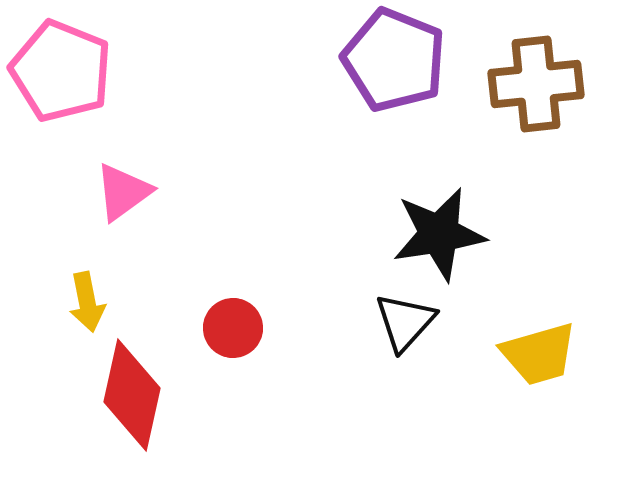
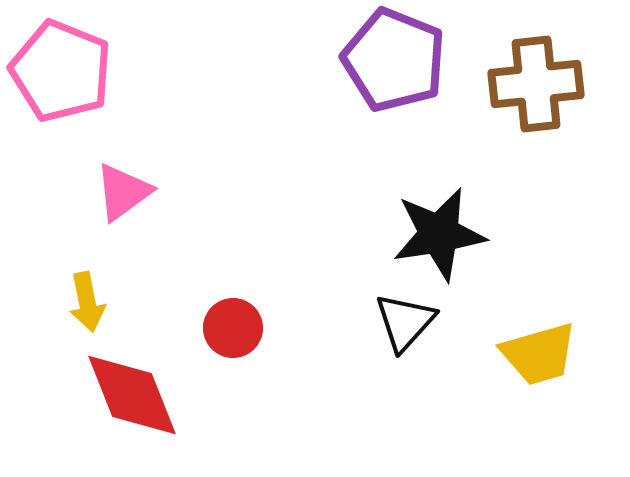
red diamond: rotated 34 degrees counterclockwise
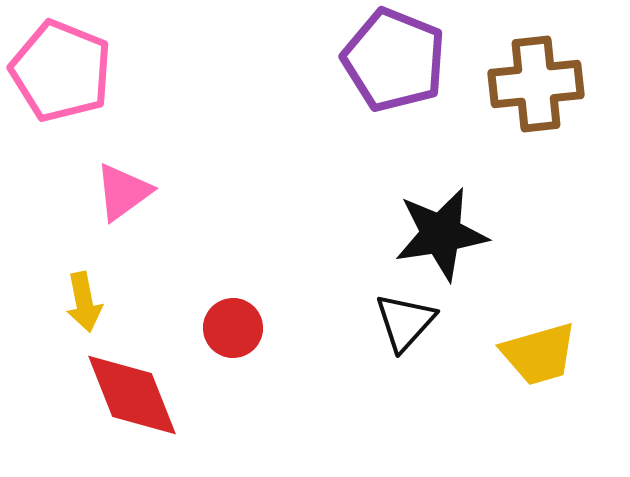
black star: moved 2 px right
yellow arrow: moved 3 px left
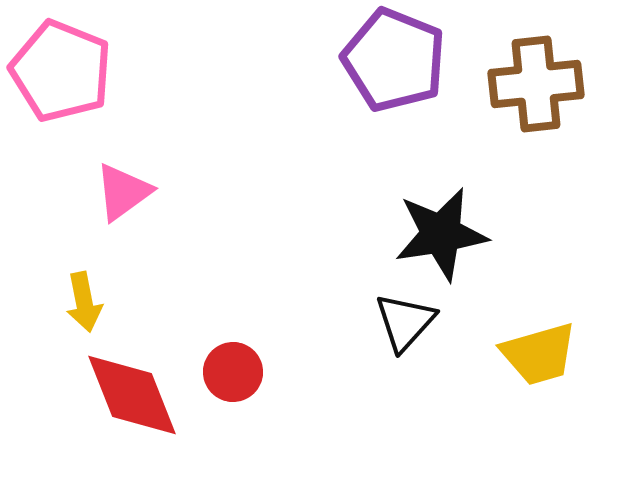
red circle: moved 44 px down
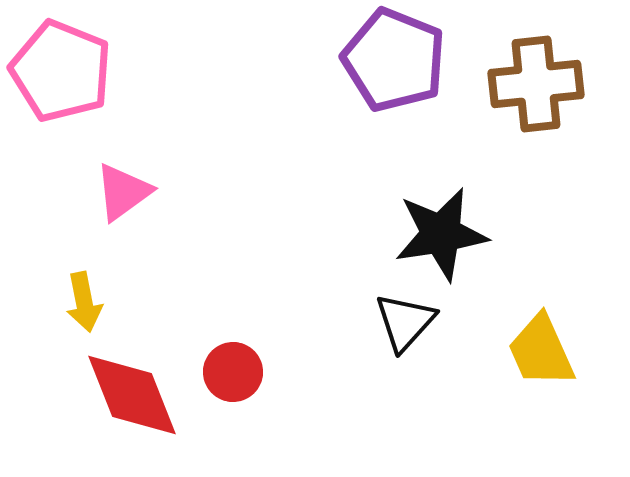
yellow trapezoid: moved 2 px right, 3 px up; rotated 82 degrees clockwise
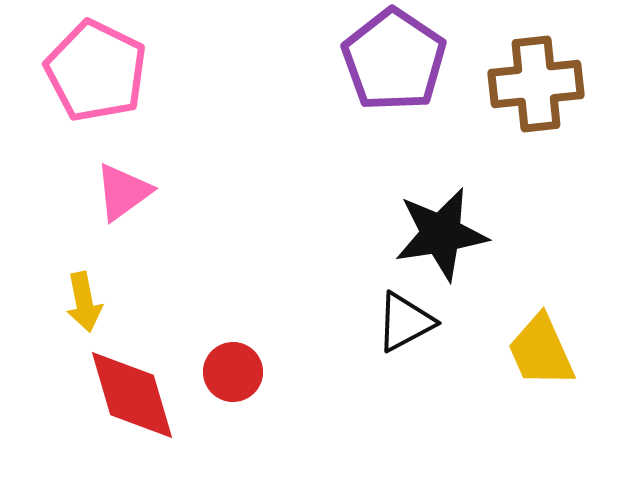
purple pentagon: rotated 12 degrees clockwise
pink pentagon: moved 35 px right; rotated 4 degrees clockwise
black triangle: rotated 20 degrees clockwise
red diamond: rotated 5 degrees clockwise
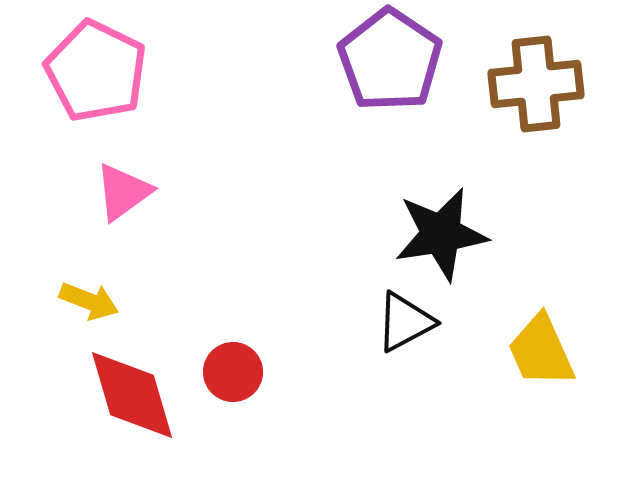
purple pentagon: moved 4 px left
yellow arrow: moved 5 px right, 1 px up; rotated 58 degrees counterclockwise
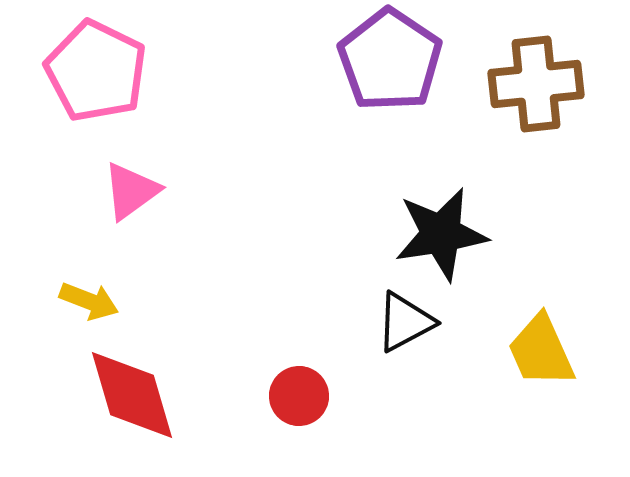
pink triangle: moved 8 px right, 1 px up
red circle: moved 66 px right, 24 px down
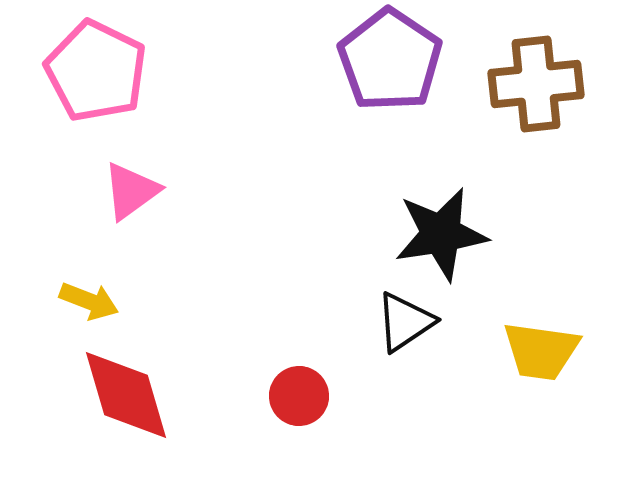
black triangle: rotated 6 degrees counterclockwise
yellow trapezoid: rotated 58 degrees counterclockwise
red diamond: moved 6 px left
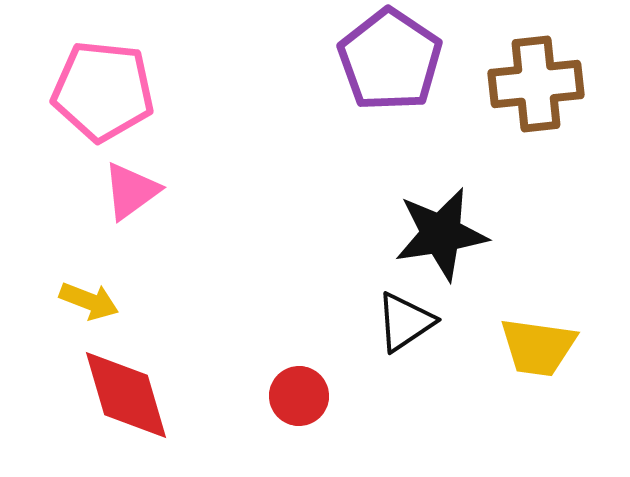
pink pentagon: moved 7 px right, 20 px down; rotated 20 degrees counterclockwise
yellow trapezoid: moved 3 px left, 4 px up
